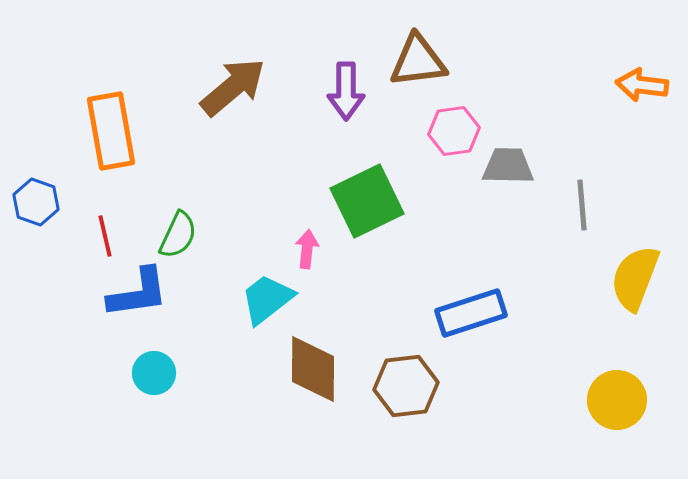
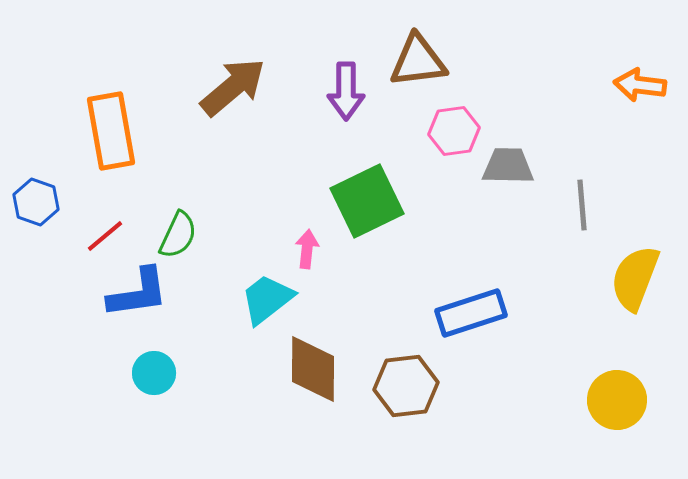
orange arrow: moved 2 px left
red line: rotated 63 degrees clockwise
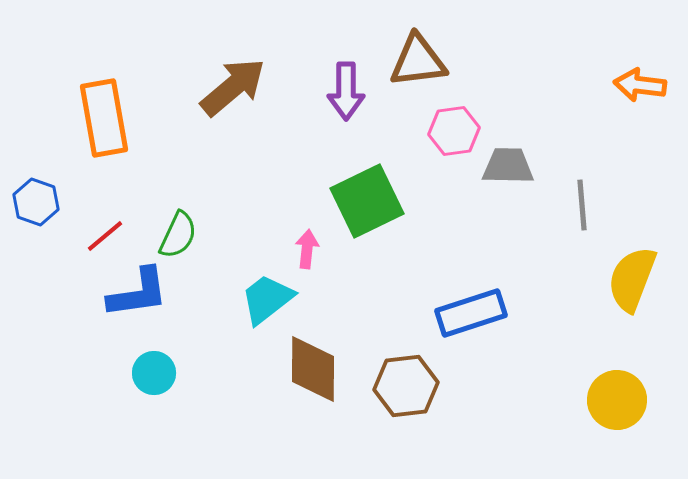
orange rectangle: moved 7 px left, 13 px up
yellow semicircle: moved 3 px left, 1 px down
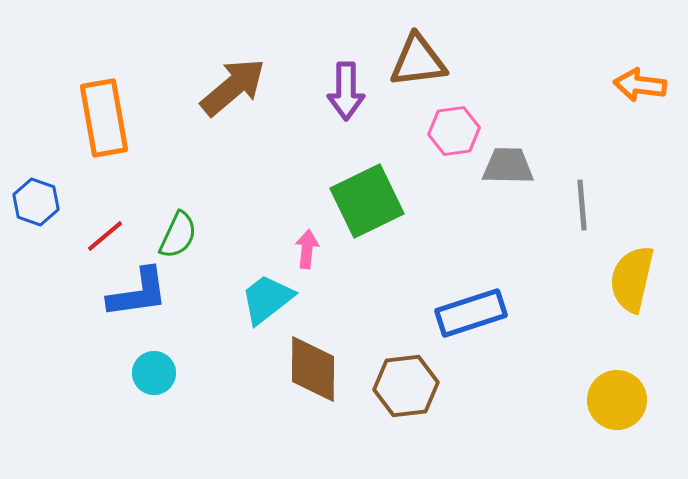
yellow semicircle: rotated 8 degrees counterclockwise
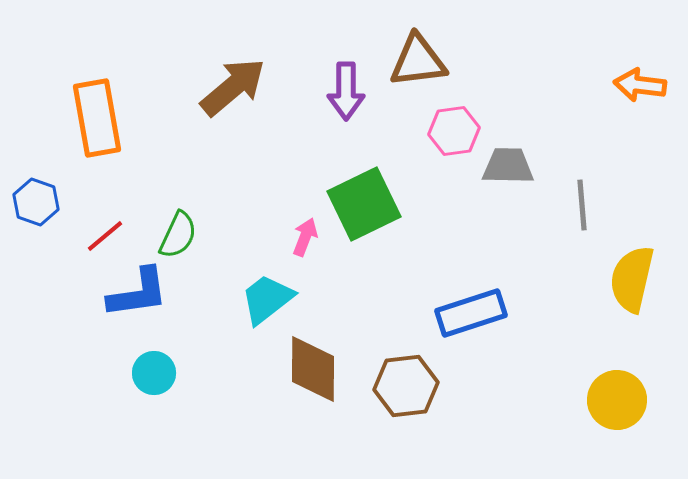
orange rectangle: moved 7 px left
green square: moved 3 px left, 3 px down
pink arrow: moved 2 px left, 12 px up; rotated 15 degrees clockwise
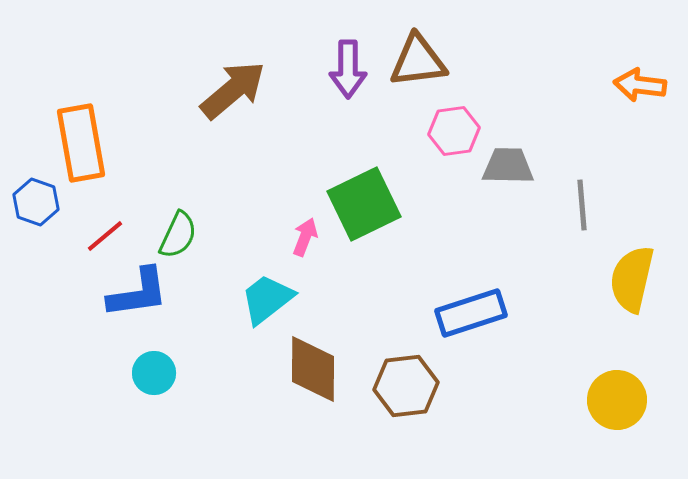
brown arrow: moved 3 px down
purple arrow: moved 2 px right, 22 px up
orange rectangle: moved 16 px left, 25 px down
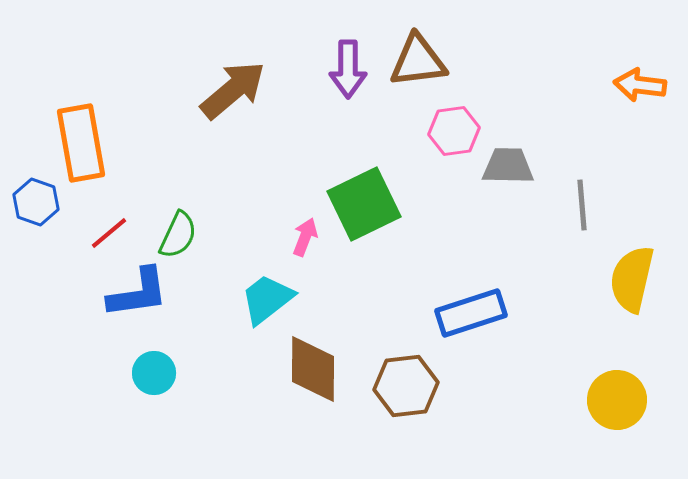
red line: moved 4 px right, 3 px up
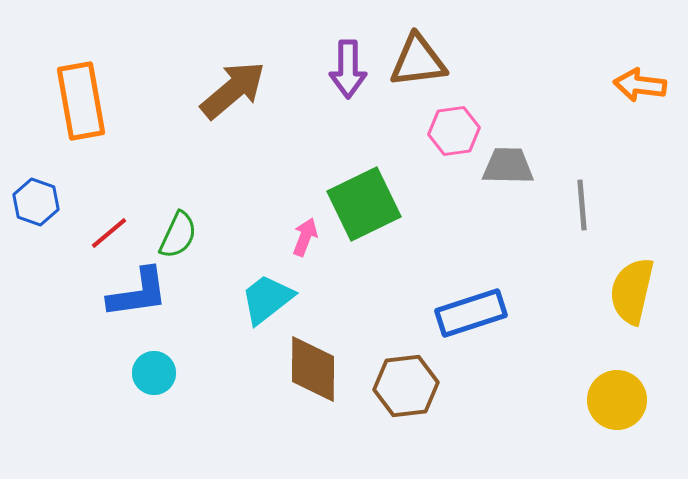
orange rectangle: moved 42 px up
yellow semicircle: moved 12 px down
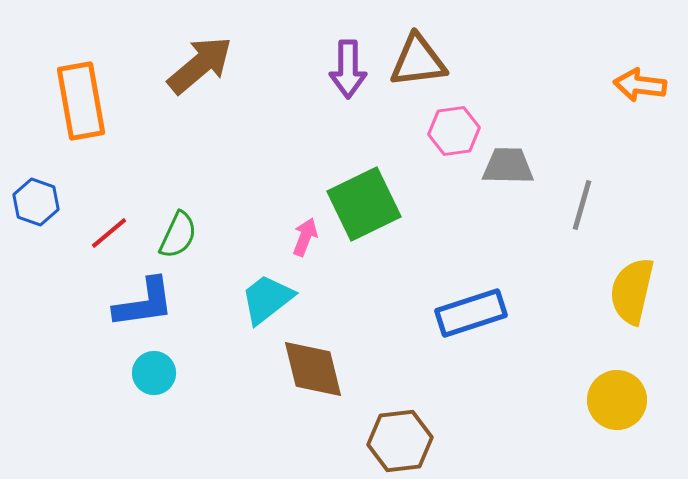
brown arrow: moved 33 px left, 25 px up
gray line: rotated 21 degrees clockwise
blue L-shape: moved 6 px right, 10 px down
brown diamond: rotated 14 degrees counterclockwise
brown hexagon: moved 6 px left, 55 px down
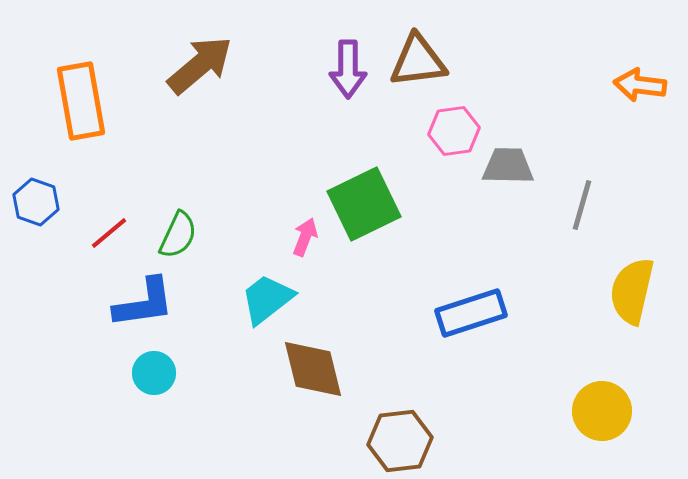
yellow circle: moved 15 px left, 11 px down
